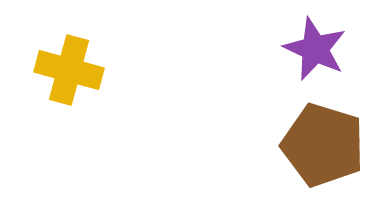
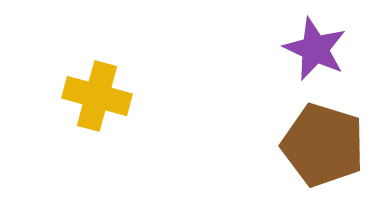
yellow cross: moved 28 px right, 26 px down
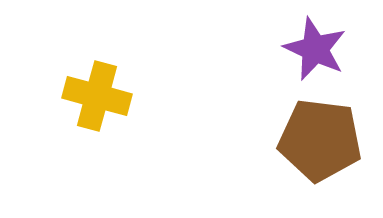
brown pentagon: moved 3 px left, 5 px up; rotated 10 degrees counterclockwise
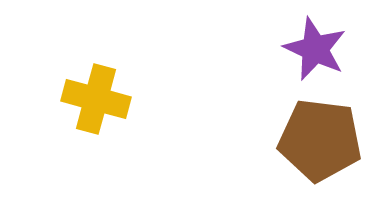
yellow cross: moved 1 px left, 3 px down
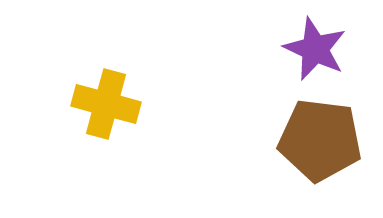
yellow cross: moved 10 px right, 5 px down
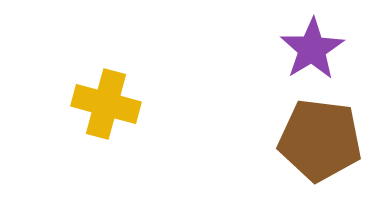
purple star: moved 3 px left; rotated 16 degrees clockwise
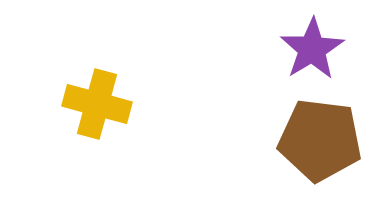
yellow cross: moved 9 px left
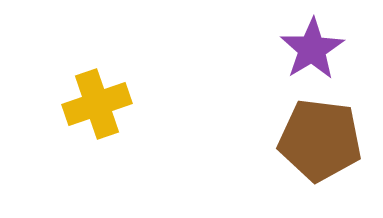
yellow cross: rotated 34 degrees counterclockwise
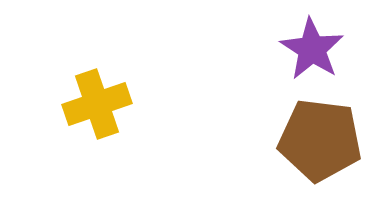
purple star: rotated 8 degrees counterclockwise
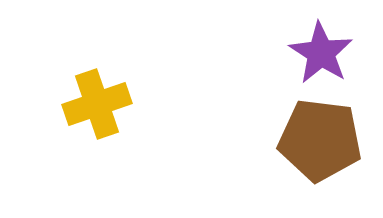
purple star: moved 9 px right, 4 px down
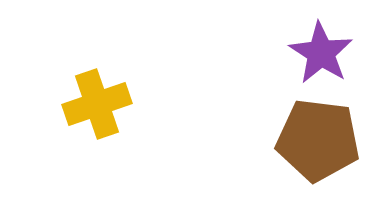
brown pentagon: moved 2 px left
